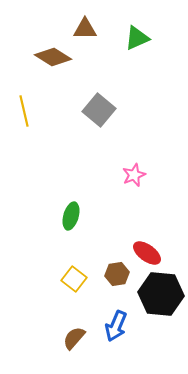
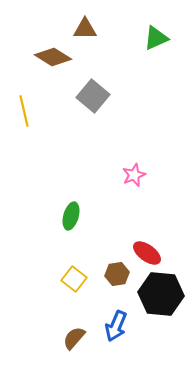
green triangle: moved 19 px right
gray square: moved 6 px left, 14 px up
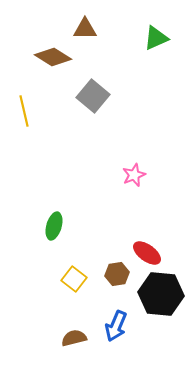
green ellipse: moved 17 px left, 10 px down
brown semicircle: rotated 35 degrees clockwise
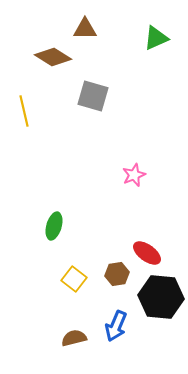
gray square: rotated 24 degrees counterclockwise
black hexagon: moved 3 px down
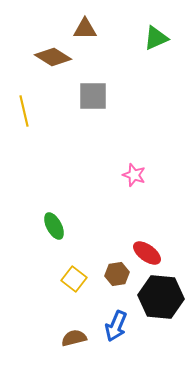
gray square: rotated 16 degrees counterclockwise
pink star: rotated 30 degrees counterclockwise
green ellipse: rotated 44 degrees counterclockwise
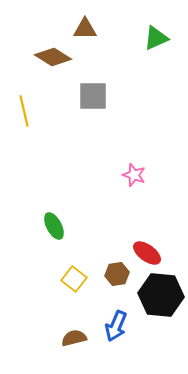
black hexagon: moved 2 px up
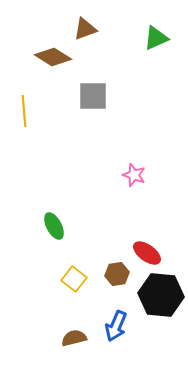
brown triangle: rotated 20 degrees counterclockwise
yellow line: rotated 8 degrees clockwise
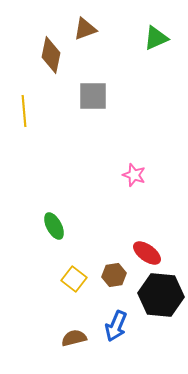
brown diamond: moved 2 px left, 2 px up; rotated 69 degrees clockwise
brown hexagon: moved 3 px left, 1 px down
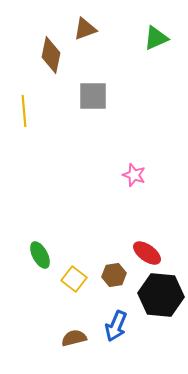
green ellipse: moved 14 px left, 29 px down
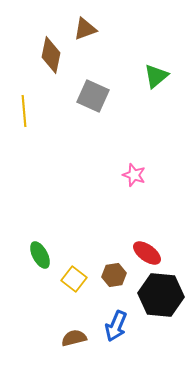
green triangle: moved 38 px down; rotated 16 degrees counterclockwise
gray square: rotated 24 degrees clockwise
